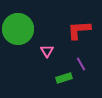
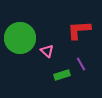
green circle: moved 2 px right, 9 px down
pink triangle: rotated 16 degrees counterclockwise
green rectangle: moved 2 px left, 3 px up
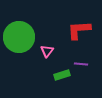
green circle: moved 1 px left, 1 px up
pink triangle: rotated 24 degrees clockwise
purple line: rotated 56 degrees counterclockwise
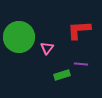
pink triangle: moved 3 px up
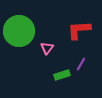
green circle: moved 6 px up
purple line: rotated 64 degrees counterclockwise
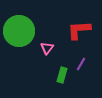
green rectangle: rotated 56 degrees counterclockwise
